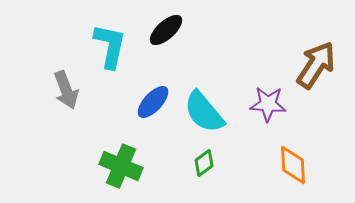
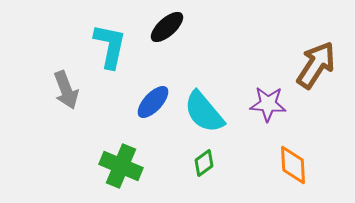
black ellipse: moved 1 px right, 3 px up
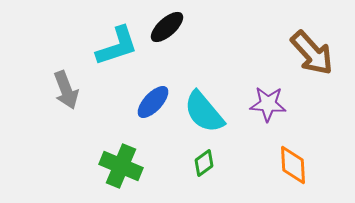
cyan L-shape: moved 7 px right; rotated 60 degrees clockwise
brown arrow: moved 4 px left, 12 px up; rotated 105 degrees clockwise
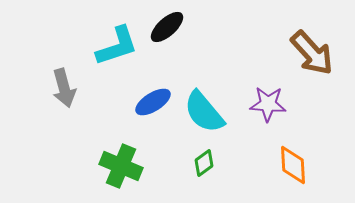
gray arrow: moved 2 px left, 2 px up; rotated 6 degrees clockwise
blue ellipse: rotated 15 degrees clockwise
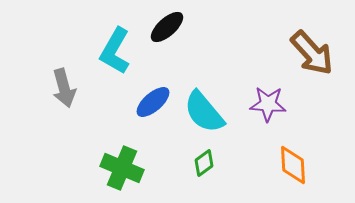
cyan L-shape: moved 2 px left, 5 px down; rotated 138 degrees clockwise
blue ellipse: rotated 9 degrees counterclockwise
green cross: moved 1 px right, 2 px down
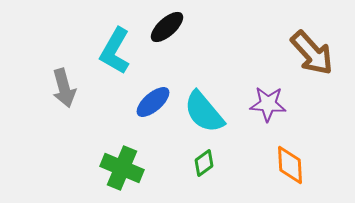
orange diamond: moved 3 px left
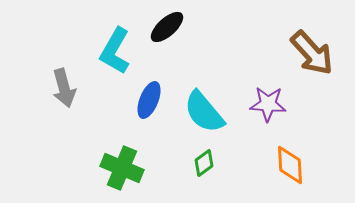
blue ellipse: moved 4 px left, 2 px up; rotated 27 degrees counterclockwise
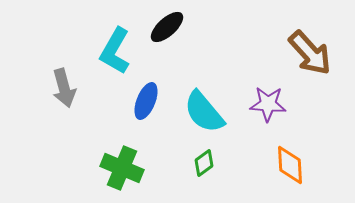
brown arrow: moved 2 px left
blue ellipse: moved 3 px left, 1 px down
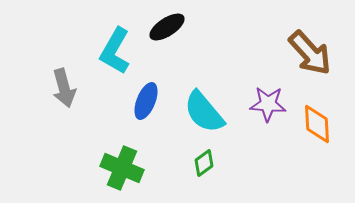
black ellipse: rotated 9 degrees clockwise
orange diamond: moved 27 px right, 41 px up
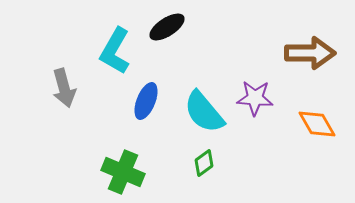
brown arrow: rotated 48 degrees counterclockwise
purple star: moved 13 px left, 6 px up
orange diamond: rotated 27 degrees counterclockwise
green cross: moved 1 px right, 4 px down
